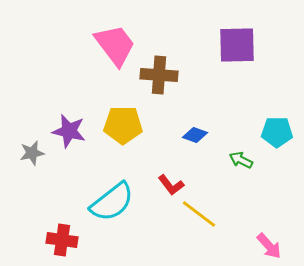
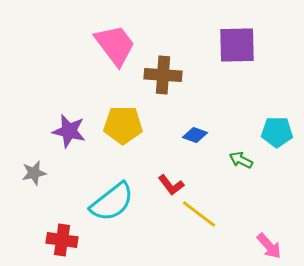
brown cross: moved 4 px right
gray star: moved 2 px right, 20 px down
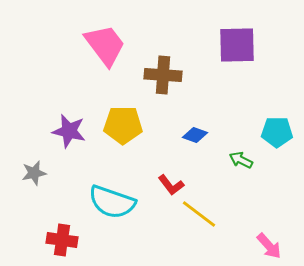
pink trapezoid: moved 10 px left
cyan semicircle: rotated 57 degrees clockwise
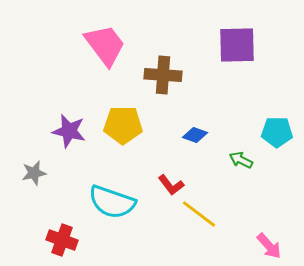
red cross: rotated 12 degrees clockwise
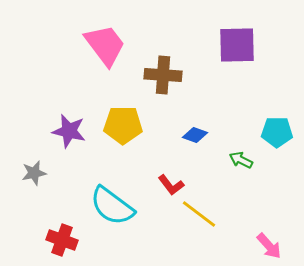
cyan semicircle: moved 4 px down; rotated 18 degrees clockwise
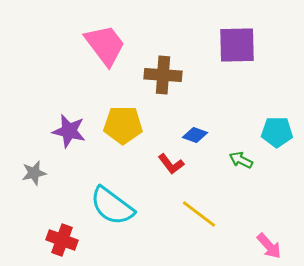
red L-shape: moved 21 px up
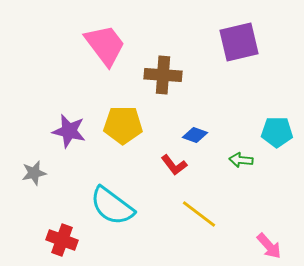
purple square: moved 2 px right, 3 px up; rotated 12 degrees counterclockwise
green arrow: rotated 20 degrees counterclockwise
red L-shape: moved 3 px right, 1 px down
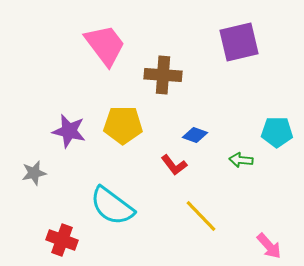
yellow line: moved 2 px right, 2 px down; rotated 9 degrees clockwise
